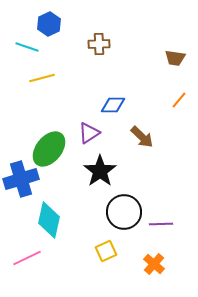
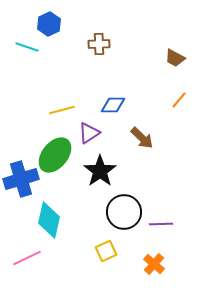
brown trapezoid: rotated 20 degrees clockwise
yellow line: moved 20 px right, 32 px down
brown arrow: moved 1 px down
green ellipse: moved 6 px right, 6 px down
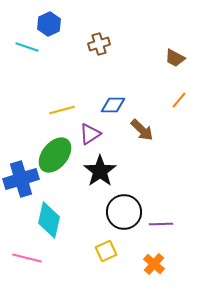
brown cross: rotated 15 degrees counterclockwise
purple triangle: moved 1 px right, 1 px down
brown arrow: moved 8 px up
pink line: rotated 40 degrees clockwise
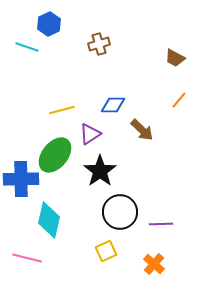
blue cross: rotated 16 degrees clockwise
black circle: moved 4 px left
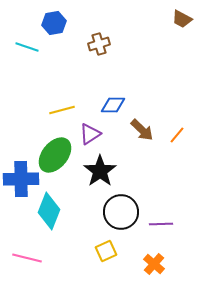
blue hexagon: moved 5 px right, 1 px up; rotated 15 degrees clockwise
brown trapezoid: moved 7 px right, 39 px up
orange line: moved 2 px left, 35 px down
black circle: moved 1 px right
cyan diamond: moved 9 px up; rotated 9 degrees clockwise
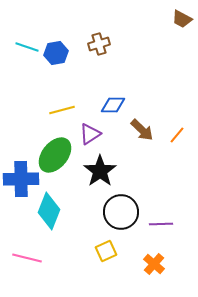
blue hexagon: moved 2 px right, 30 px down
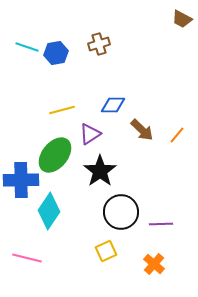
blue cross: moved 1 px down
cyan diamond: rotated 12 degrees clockwise
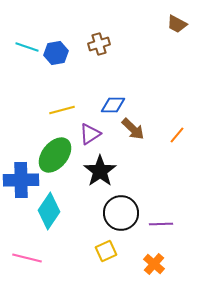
brown trapezoid: moved 5 px left, 5 px down
brown arrow: moved 9 px left, 1 px up
black circle: moved 1 px down
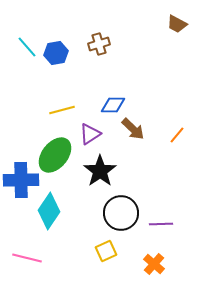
cyan line: rotated 30 degrees clockwise
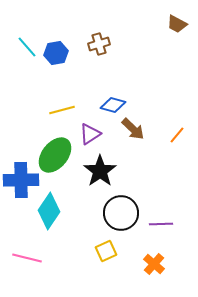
blue diamond: rotated 15 degrees clockwise
